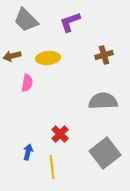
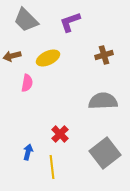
yellow ellipse: rotated 20 degrees counterclockwise
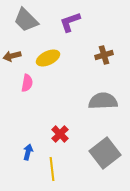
yellow line: moved 2 px down
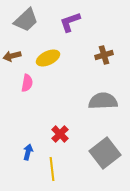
gray trapezoid: rotated 88 degrees counterclockwise
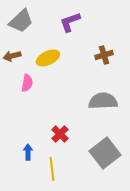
gray trapezoid: moved 5 px left, 1 px down
blue arrow: rotated 14 degrees counterclockwise
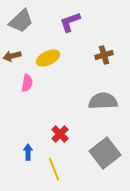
yellow line: moved 2 px right; rotated 15 degrees counterclockwise
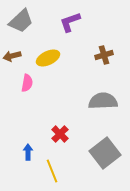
yellow line: moved 2 px left, 2 px down
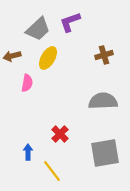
gray trapezoid: moved 17 px right, 8 px down
yellow ellipse: rotated 35 degrees counterclockwise
gray square: rotated 28 degrees clockwise
yellow line: rotated 15 degrees counterclockwise
